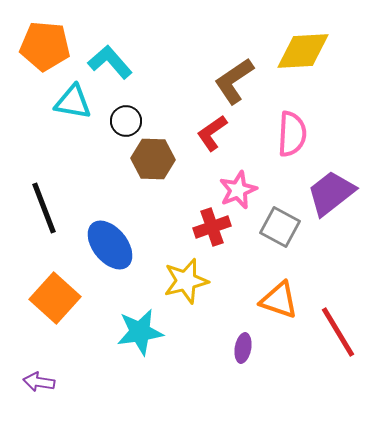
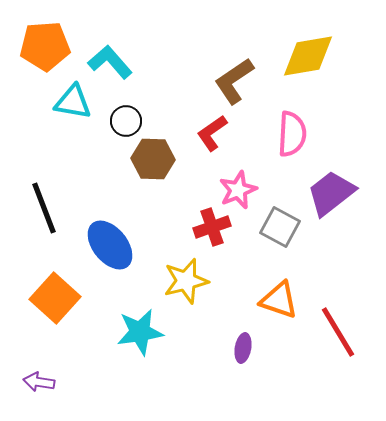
orange pentagon: rotated 9 degrees counterclockwise
yellow diamond: moved 5 px right, 5 px down; rotated 6 degrees counterclockwise
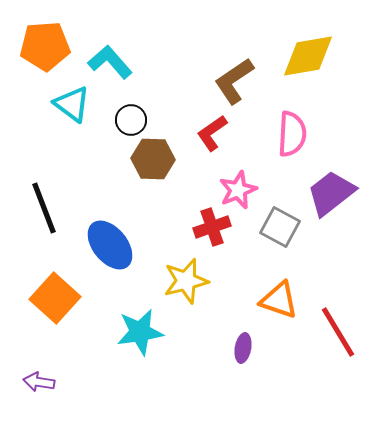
cyan triangle: moved 1 px left, 2 px down; rotated 27 degrees clockwise
black circle: moved 5 px right, 1 px up
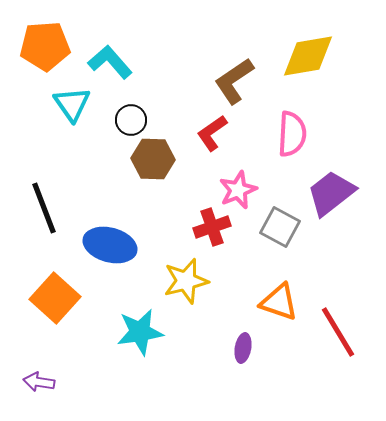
cyan triangle: rotated 18 degrees clockwise
blue ellipse: rotated 36 degrees counterclockwise
orange triangle: moved 2 px down
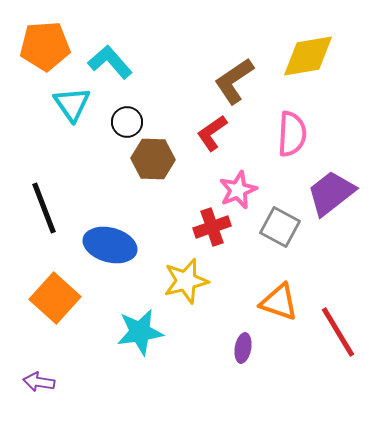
black circle: moved 4 px left, 2 px down
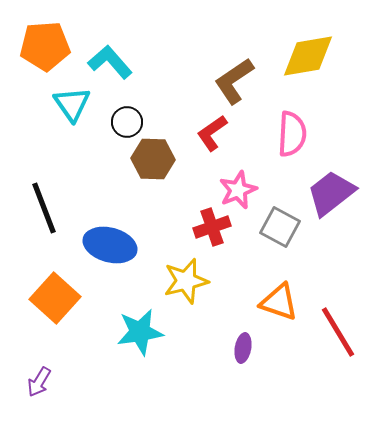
purple arrow: rotated 68 degrees counterclockwise
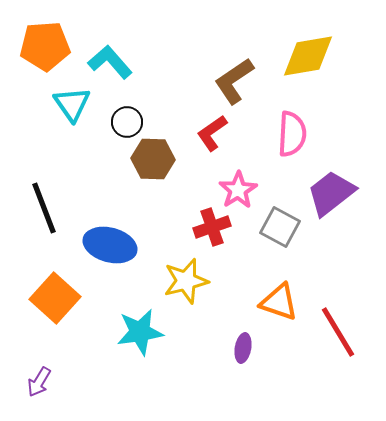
pink star: rotated 9 degrees counterclockwise
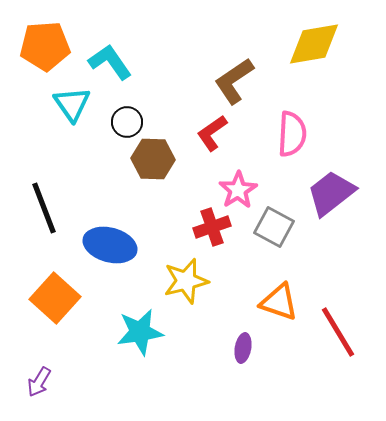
yellow diamond: moved 6 px right, 12 px up
cyan L-shape: rotated 6 degrees clockwise
gray square: moved 6 px left
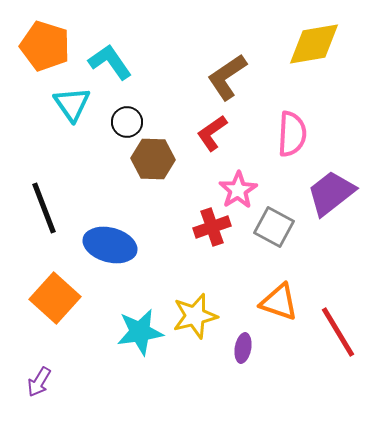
orange pentagon: rotated 21 degrees clockwise
brown L-shape: moved 7 px left, 4 px up
yellow star: moved 9 px right, 35 px down
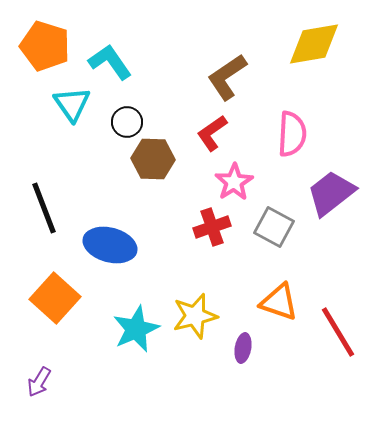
pink star: moved 4 px left, 8 px up
cyan star: moved 4 px left, 3 px up; rotated 15 degrees counterclockwise
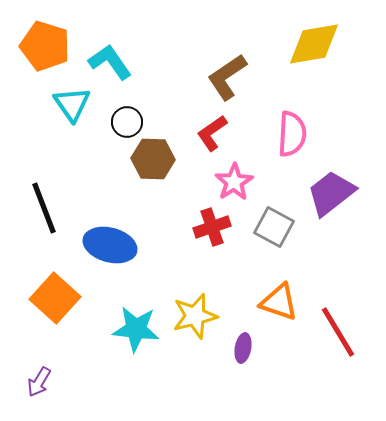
cyan star: rotated 30 degrees clockwise
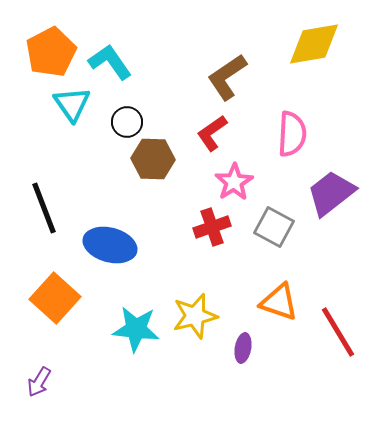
orange pentagon: moved 6 px right, 6 px down; rotated 27 degrees clockwise
